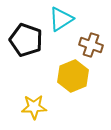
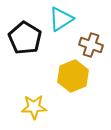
black pentagon: moved 1 px left, 2 px up; rotated 12 degrees clockwise
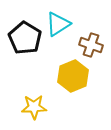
cyan triangle: moved 3 px left, 5 px down
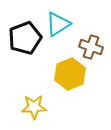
black pentagon: rotated 20 degrees clockwise
brown cross: moved 2 px down
yellow hexagon: moved 3 px left, 2 px up
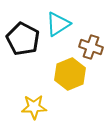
black pentagon: moved 2 px left, 1 px down; rotated 24 degrees counterclockwise
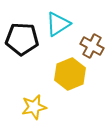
black pentagon: moved 1 px left; rotated 24 degrees counterclockwise
brown cross: moved 1 px right, 1 px up; rotated 10 degrees clockwise
yellow star: rotated 10 degrees counterclockwise
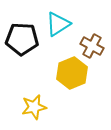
yellow hexagon: moved 2 px right, 1 px up
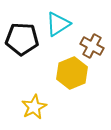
yellow star: rotated 15 degrees counterclockwise
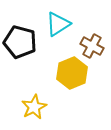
black pentagon: moved 2 px left, 3 px down; rotated 12 degrees clockwise
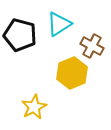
cyan triangle: moved 1 px right
black pentagon: moved 7 px up
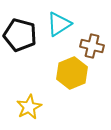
brown cross: rotated 15 degrees counterclockwise
yellow star: moved 5 px left
